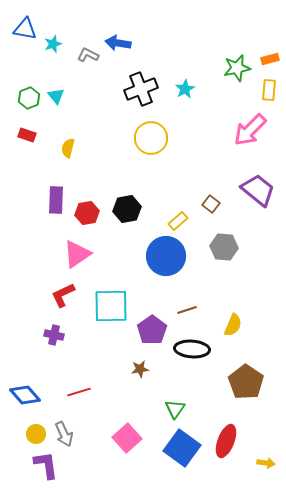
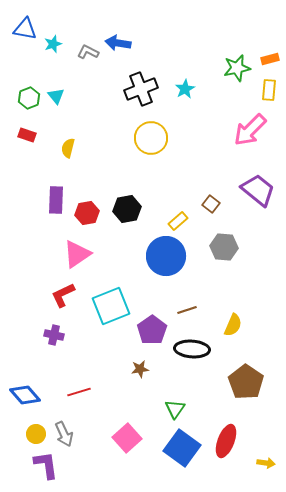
gray L-shape at (88, 55): moved 3 px up
cyan square at (111, 306): rotated 21 degrees counterclockwise
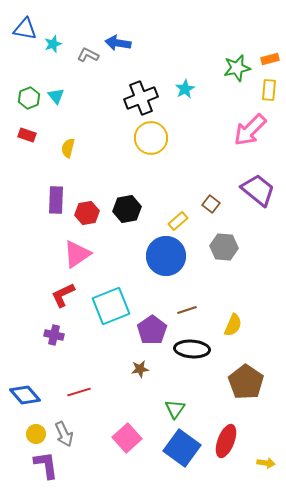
gray L-shape at (88, 52): moved 3 px down
black cross at (141, 89): moved 9 px down
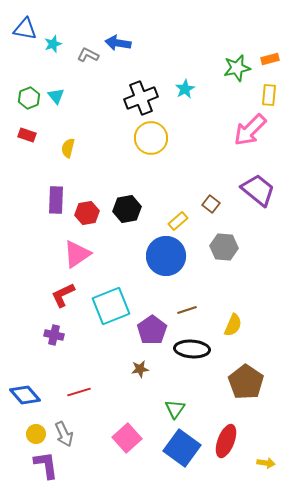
yellow rectangle at (269, 90): moved 5 px down
